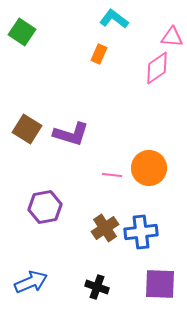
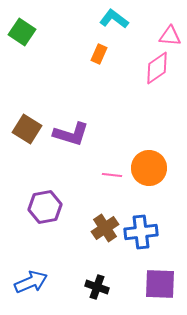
pink triangle: moved 2 px left, 1 px up
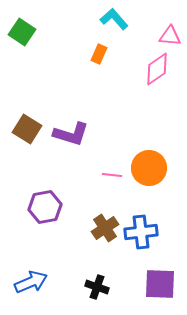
cyan L-shape: rotated 12 degrees clockwise
pink diamond: moved 1 px down
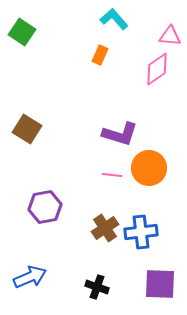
orange rectangle: moved 1 px right, 1 px down
purple L-shape: moved 49 px right
blue arrow: moved 1 px left, 5 px up
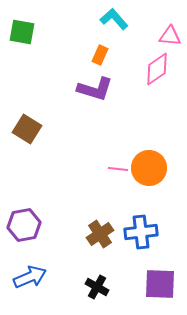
green square: rotated 24 degrees counterclockwise
purple L-shape: moved 25 px left, 45 px up
pink line: moved 6 px right, 6 px up
purple hexagon: moved 21 px left, 18 px down
brown cross: moved 5 px left, 6 px down
black cross: rotated 10 degrees clockwise
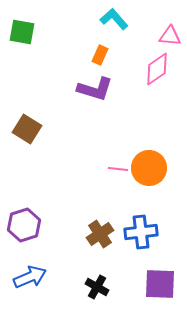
purple hexagon: rotated 8 degrees counterclockwise
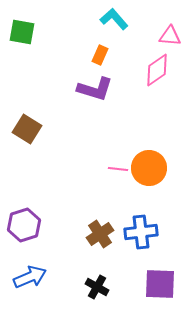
pink diamond: moved 1 px down
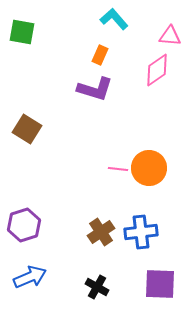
brown cross: moved 1 px right, 2 px up
